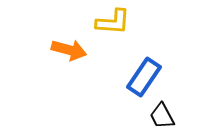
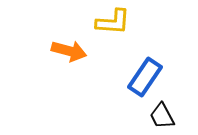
orange arrow: moved 1 px down
blue rectangle: moved 1 px right
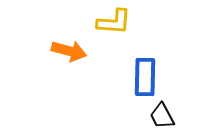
yellow L-shape: moved 1 px right
blue rectangle: rotated 33 degrees counterclockwise
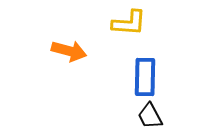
yellow L-shape: moved 15 px right, 1 px down
black trapezoid: moved 12 px left
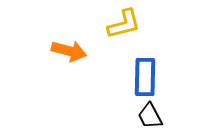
yellow L-shape: moved 5 px left, 1 px down; rotated 18 degrees counterclockwise
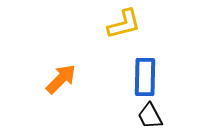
orange arrow: moved 8 px left, 28 px down; rotated 60 degrees counterclockwise
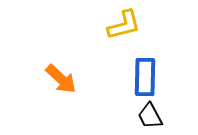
yellow L-shape: moved 1 px down
orange arrow: rotated 88 degrees clockwise
